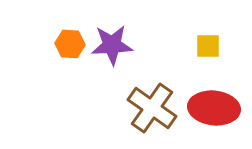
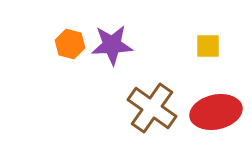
orange hexagon: rotated 12 degrees clockwise
red ellipse: moved 2 px right, 4 px down; rotated 18 degrees counterclockwise
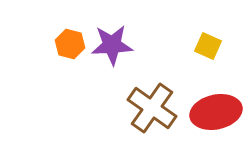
yellow square: rotated 24 degrees clockwise
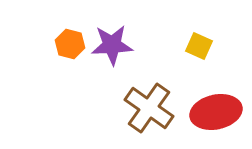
yellow square: moved 9 px left
brown cross: moved 3 px left
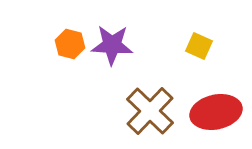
purple star: rotated 6 degrees clockwise
brown cross: moved 1 px right, 3 px down; rotated 9 degrees clockwise
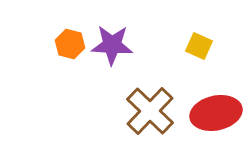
red ellipse: moved 1 px down
